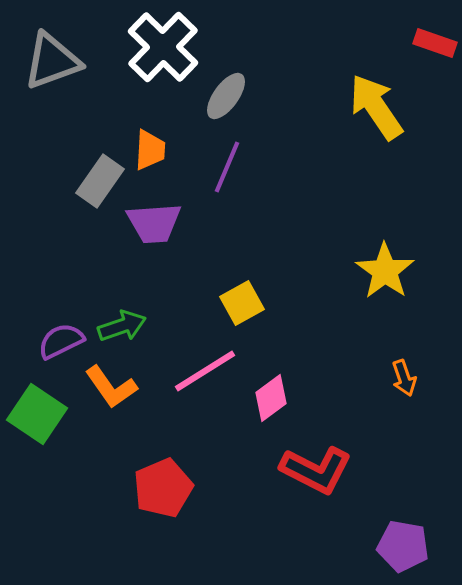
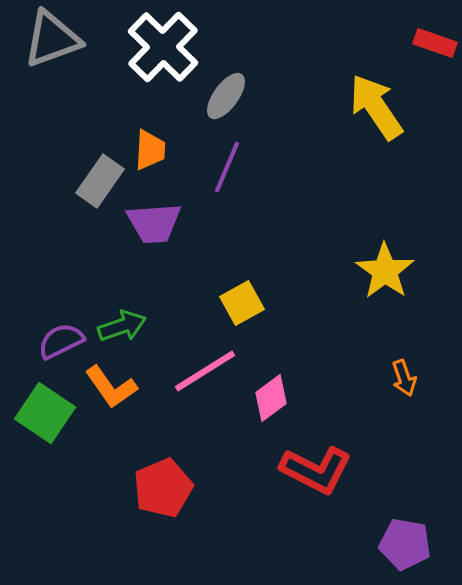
gray triangle: moved 22 px up
green square: moved 8 px right, 1 px up
purple pentagon: moved 2 px right, 2 px up
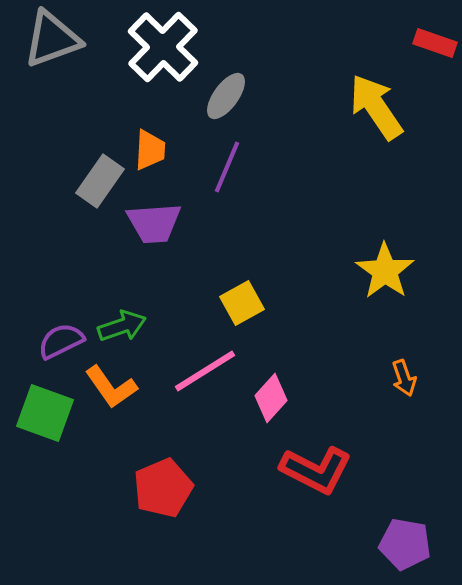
pink diamond: rotated 12 degrees counterclockwise
green square: rotated 14 degrees counterclockwise
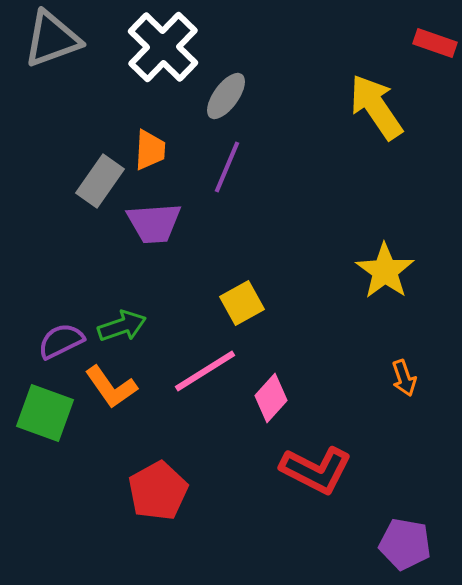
red pentagon: moved 5 px left, 3 px down; rotated 6 degrees counterclockwise
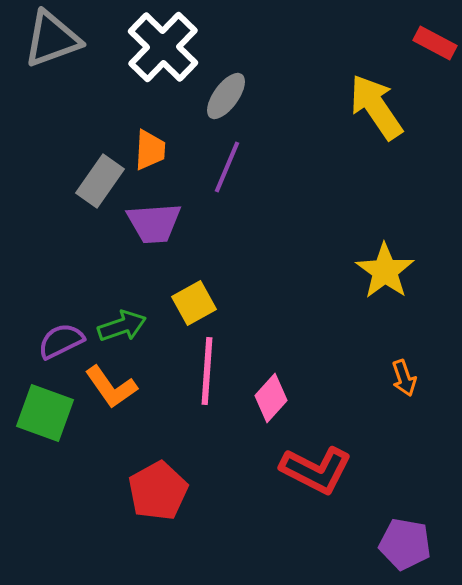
red rectangle: rotated 9 degrees clockwise
yellow square: moved 48 px left
pink line: moved 2 px right; rotated 54 degrees counterclockwise
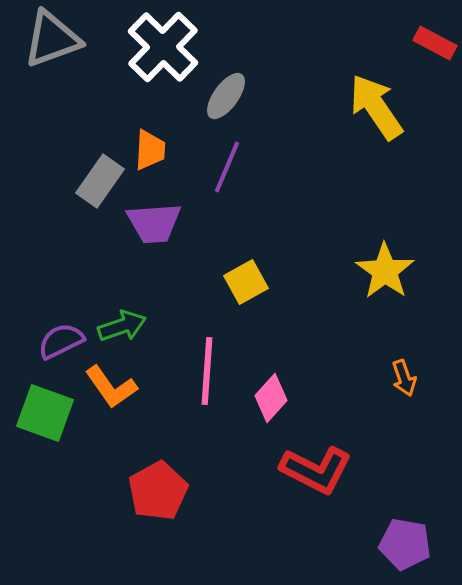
yellow square: moved 52 px right, 21 px up
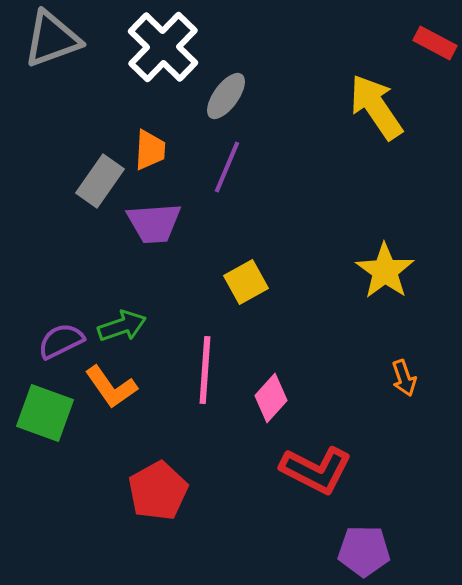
pink line: moved 2 px left, 1 px up
purple pentagon: moved 41 px left, 7 px down; rotated 9 degrees counterclockwise
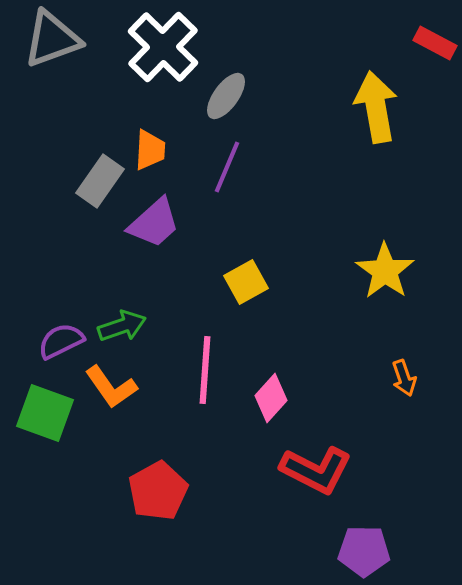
yellow arrow: rotated 24 degrees clockwise
purple trapezoid: rotated 38 degrees counterclockwise
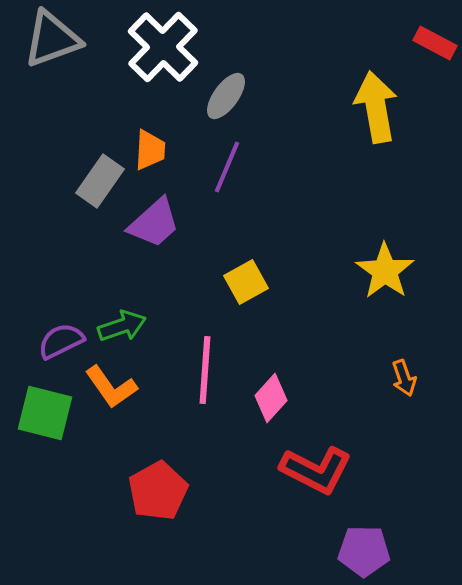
green square: rotated 6 degrees counterclockwise
